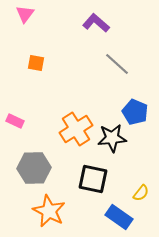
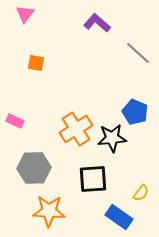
purple L-shape: moved 1 px right
gray line: moved 21 px right, 11 px up
black square: rotated 16 degrees counterclockwise
orange star: rotated 24 degrees counterclockwise
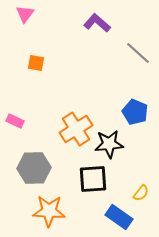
black star: moved 3 px left, 6 px down
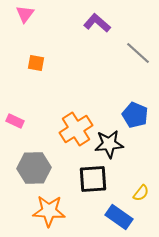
blue pentagon: moved 3 px down
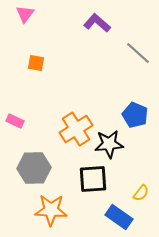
orange star: moved 2 px right, 1 px up
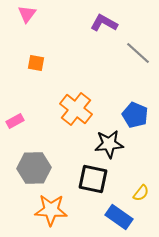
pink triangle: moved 2 px right
purple L-shape: moved 7 px right; rotated 12 degrees counterclockwise
pink rectangle: rotated 54 degrees counterclockwise
orange cross: moved 20 px up; rotated 20 degrees counterclockwise
black square: rotated 16 degrees clockwise
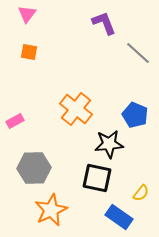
purple L-shape: rotated 40 degrees clockwise
orange square: moved 7 px left, 11 px up
black square: moved 4 px right, 1 px up
orange star: rotated 28 degrees counterclockwise
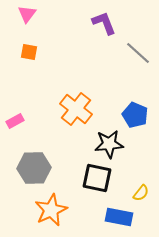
blue rectangle: rotated 24 degrees counterclockwise
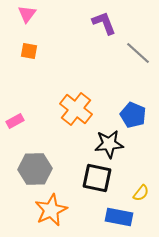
orange square: moved 1 px up
blue pentagon: moved 2 px left
gray hexagon: moved 1 px right, 1 px down
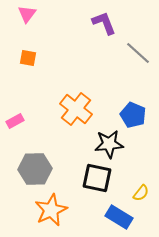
orange square: moved 1 px left, 7 px down
blue rectangle: rotated 20 degrees clockwise
